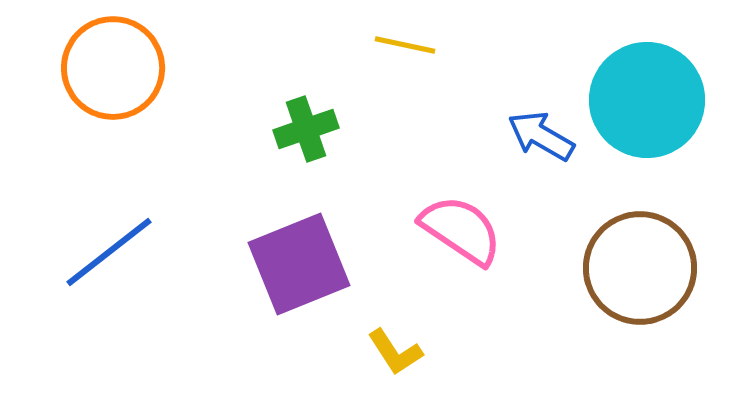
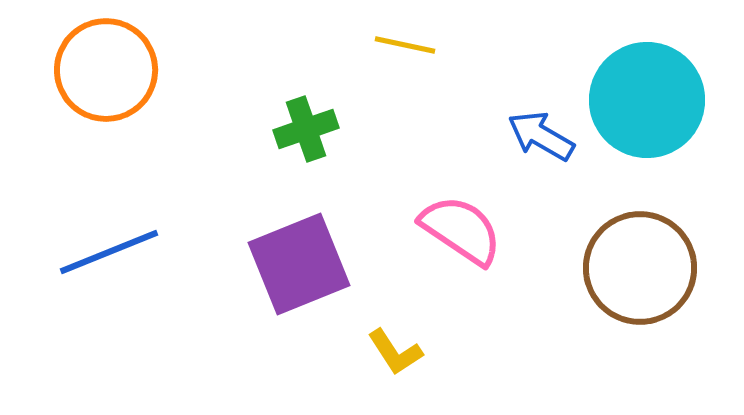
orange circle: moved 7 px left, 2 px down
blue line: rotated 16 degrees clockwise
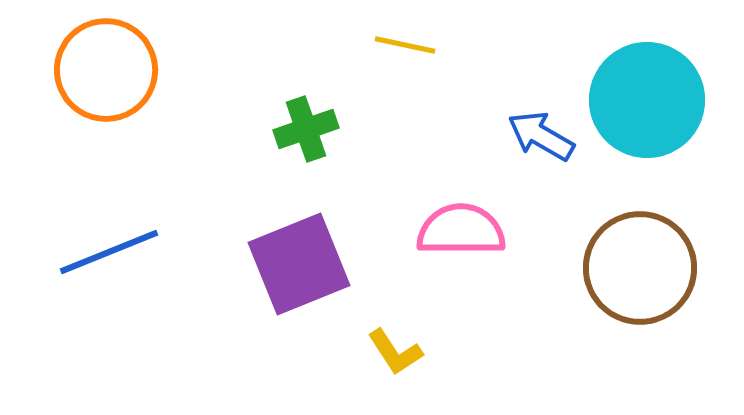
pink semicircle: rotated 34 degrees counterclockwise
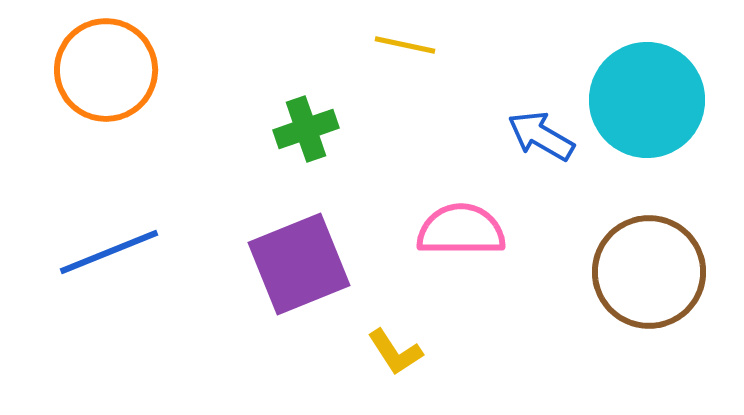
brown circle: moved 9 px right, 4 px down
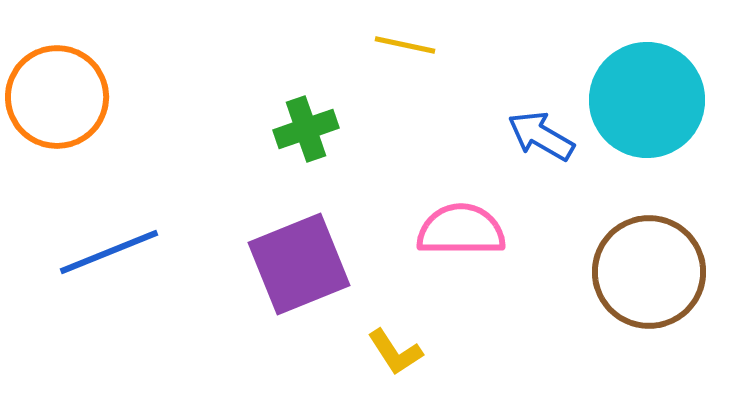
orange circle: moved 49 px left, 27 px down
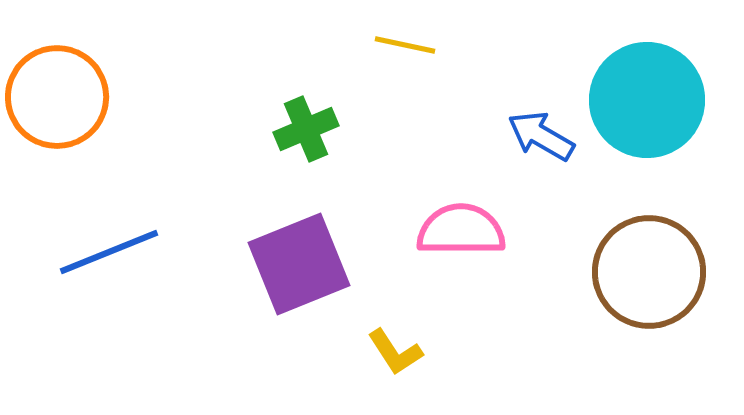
green cross: rotated 4 degrees counterclockwise
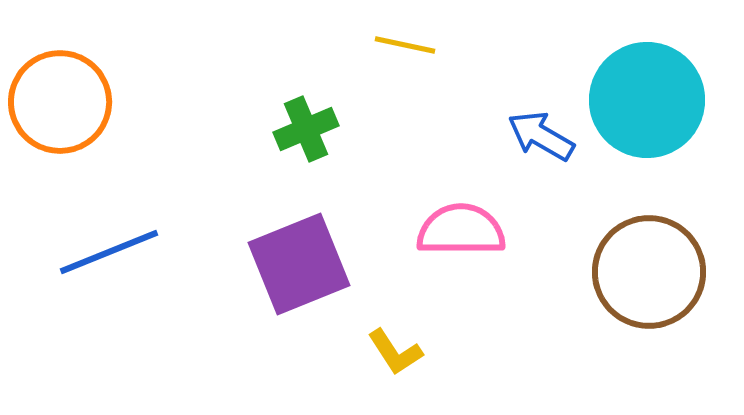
orange circle: moved 3 px right, 5 px down
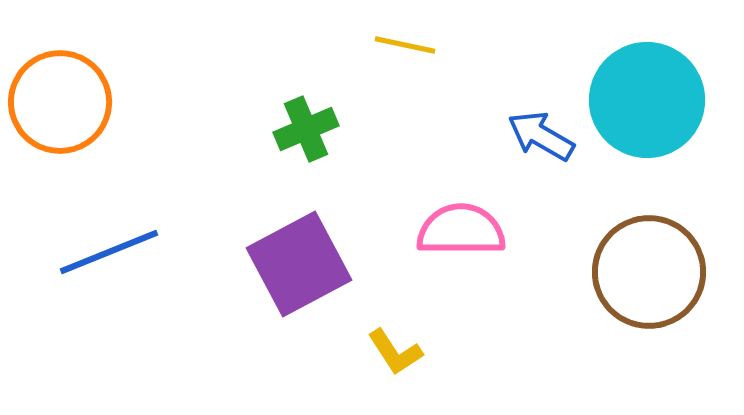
purple square: rotated 6 degrees counterclockwise
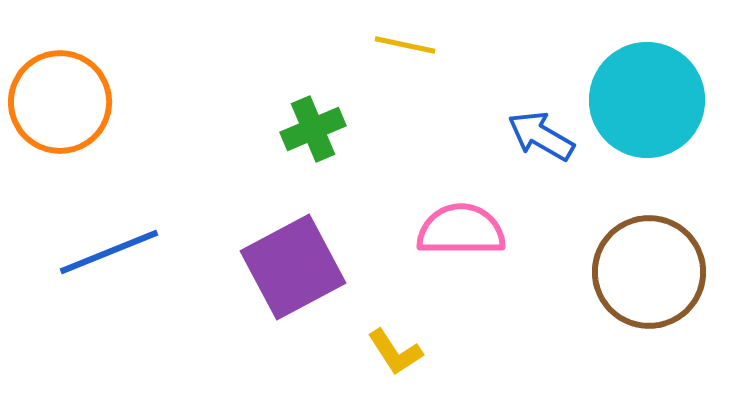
green cross: moved 7 px right
purple square: moved 6 px left, 3 px down
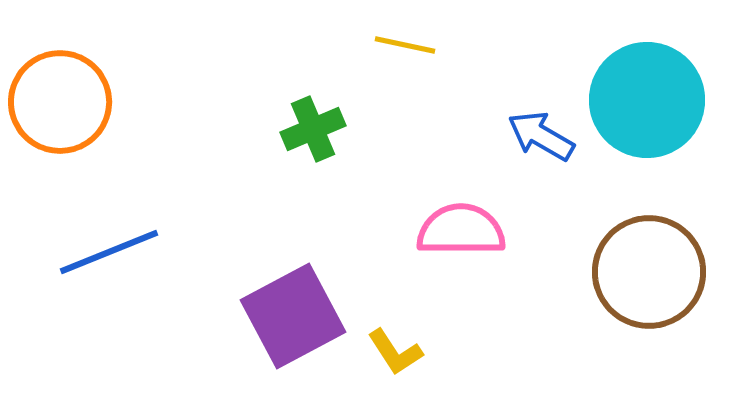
purple square: moved 49 px down
